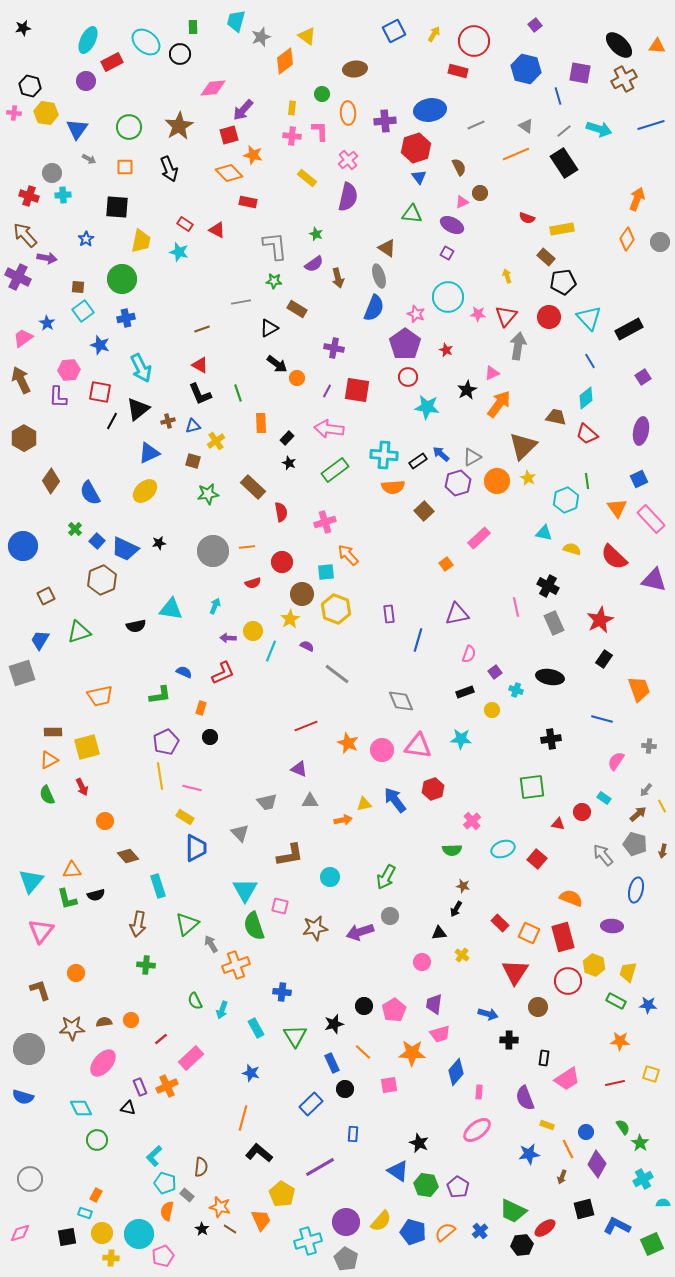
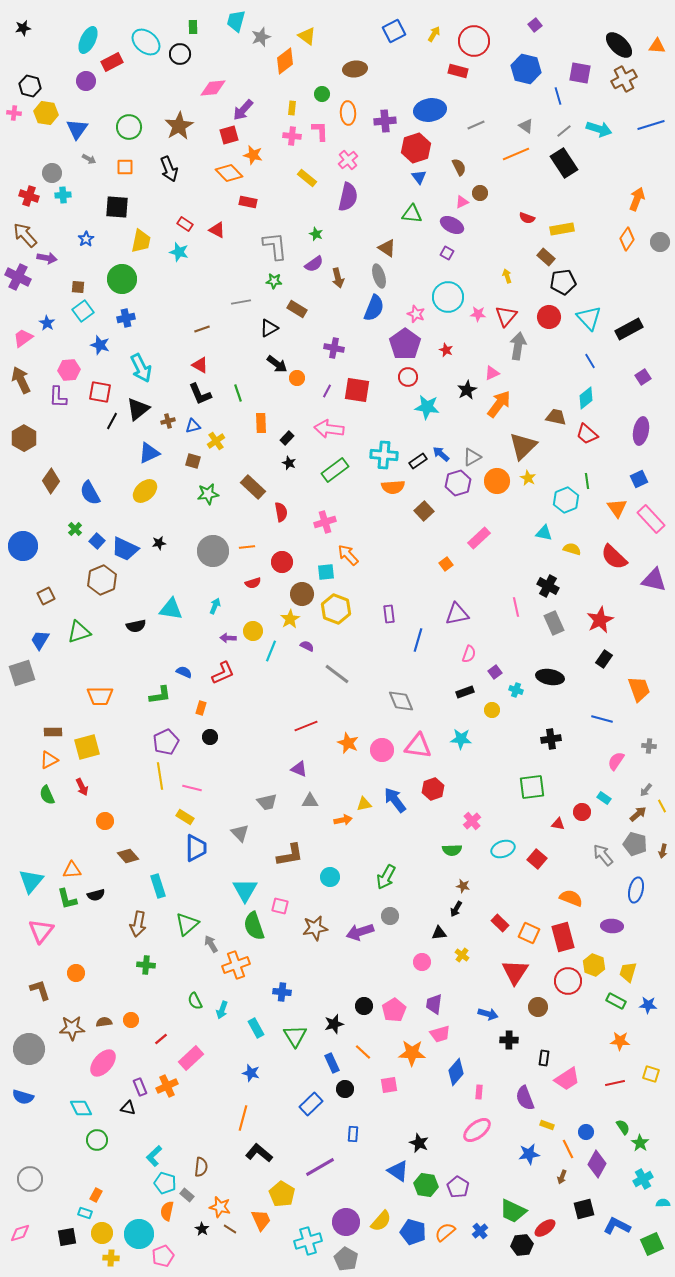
orange trapezoid at (100, 696): rotated 12 degrees clockwise
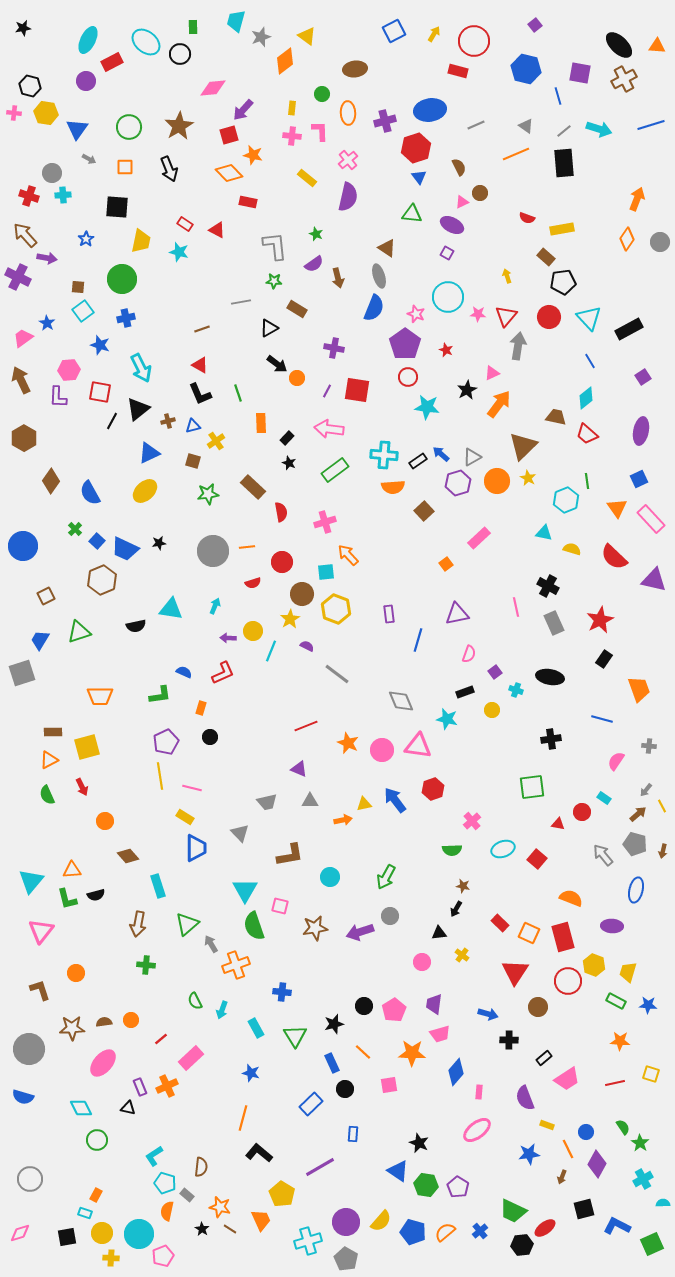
purple cross at (385, 121): rotated 10 degrees counterclockwise
black rectangle at (564, 163): rotated 28 degrees clockwise
cyan star at (461, 739): moved 14 px left, 20 px up; rotated 10 degrees clockwise
black rectangle at (544, 1058): rotated 42 degrees clockwise
cyan L-shape at (154, 1156): rotated 10 degrees clockwise
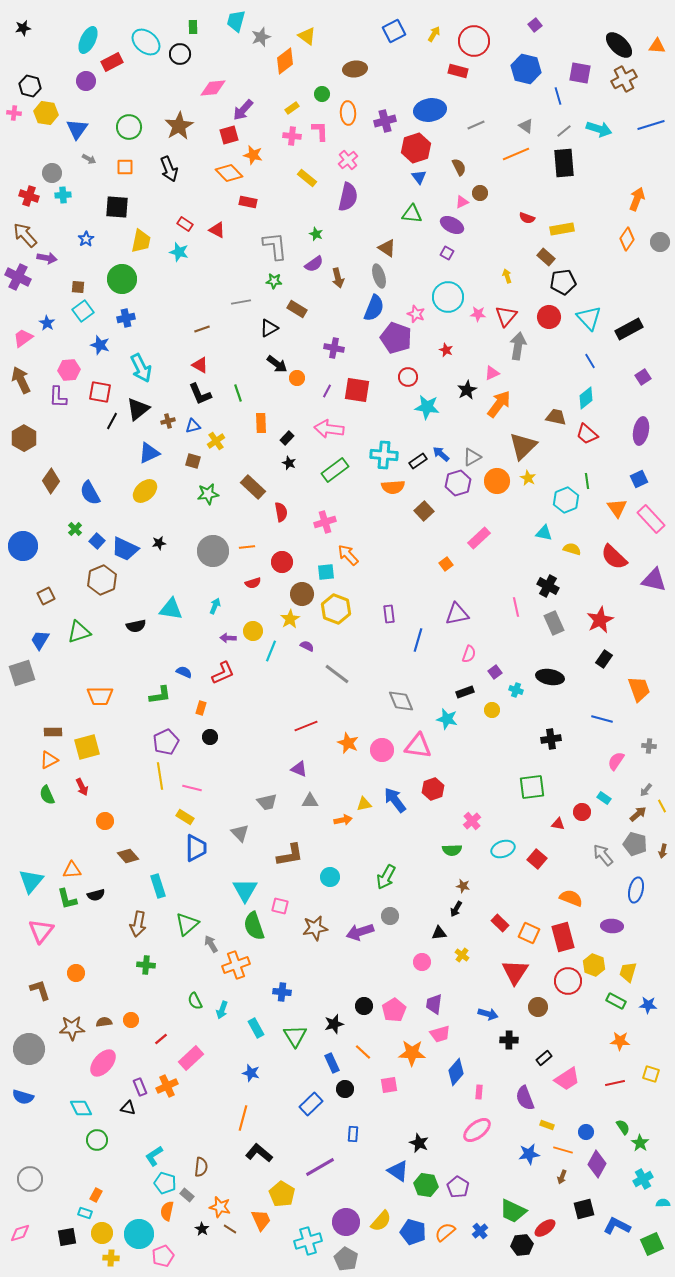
yellow rectangle at (292, 108): rotated 48 degrees clockwise
purple pentagon at (405, 344): moved 9 px left, 6 px up; rotated 16 degrees counterclockwise
orange line at (568, 1149): moved 5 px left, 1 px down; rotated 48 degrees counterclockwise
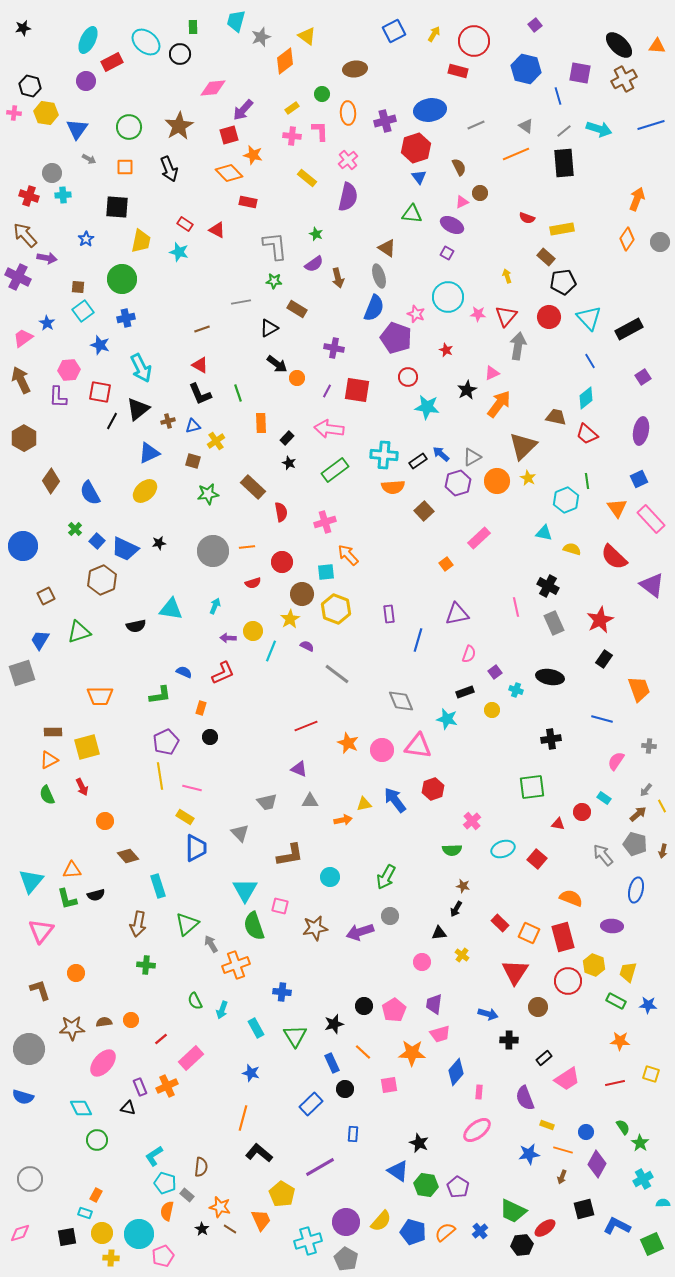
purple triangle at (654, 580): moved 2 px left, 5 px down; rotated 24 degrees clockwise
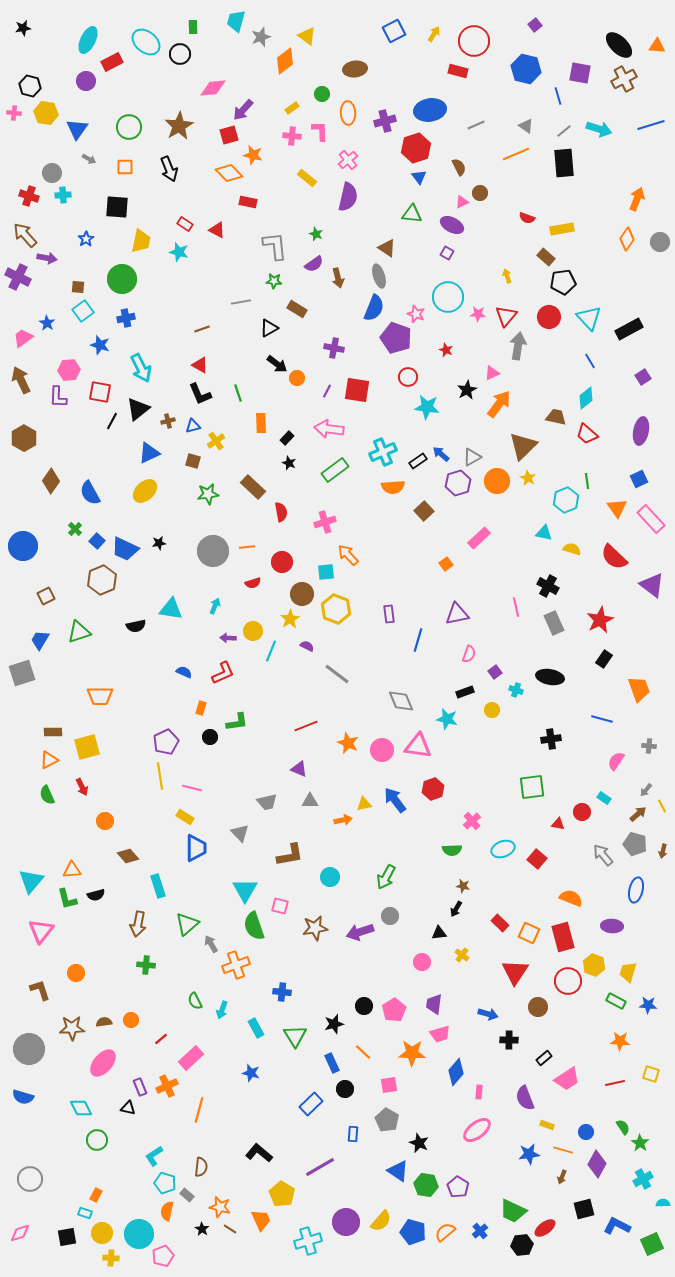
cyan cross at (384, 455): moved 1 px left, 3 px up; rotated 28 degrees counterclockwise
green L-shape at (160, 695): moved 77 px right, 27 px down
orange line at (243, 1118): moved 44 px left, 8 px up
gray pentagon at (346, 1259): moved 41 px right, 139 px up
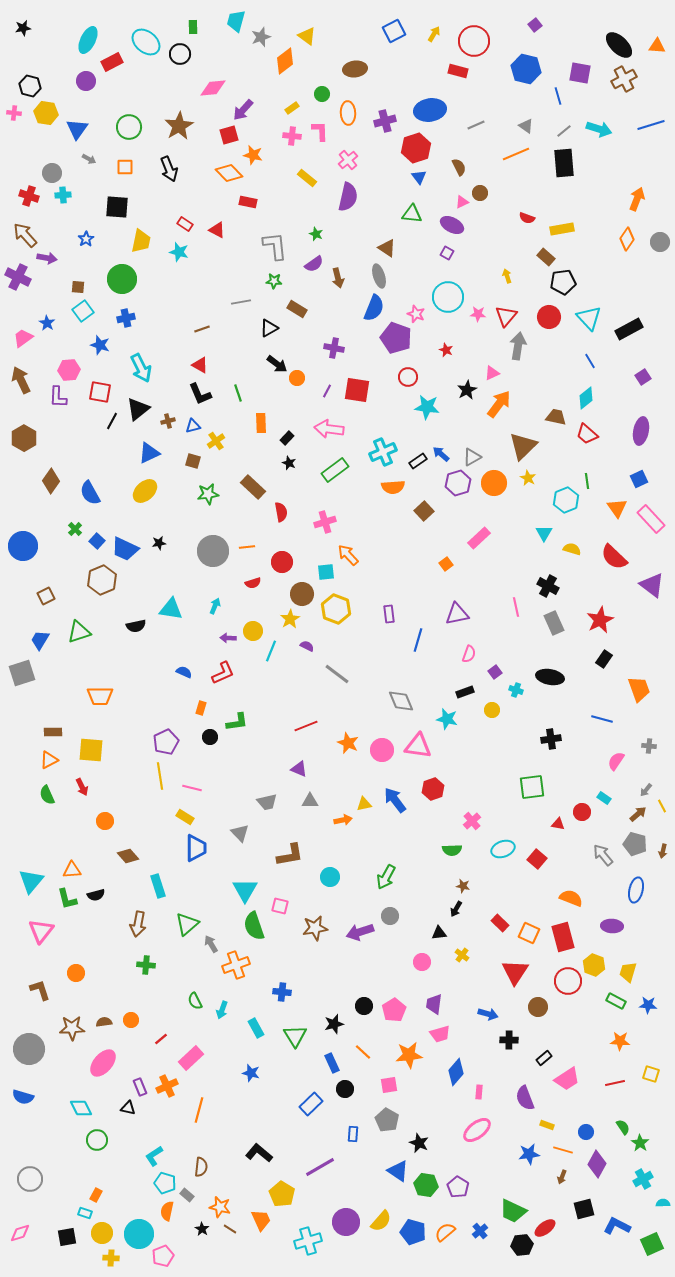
orange circle at (497, 481): moved 3 px left, 2 px down
cyan triangle at (544, 533): rotated 48 degrees clockwise
yellow square at (87, 747): moved 4 px right, 3 px down; rotated 20 degrees clockwise
orange star at (412, 1053): moved 3 px left, 2 px down; rotated 8 degrees counterclockwise
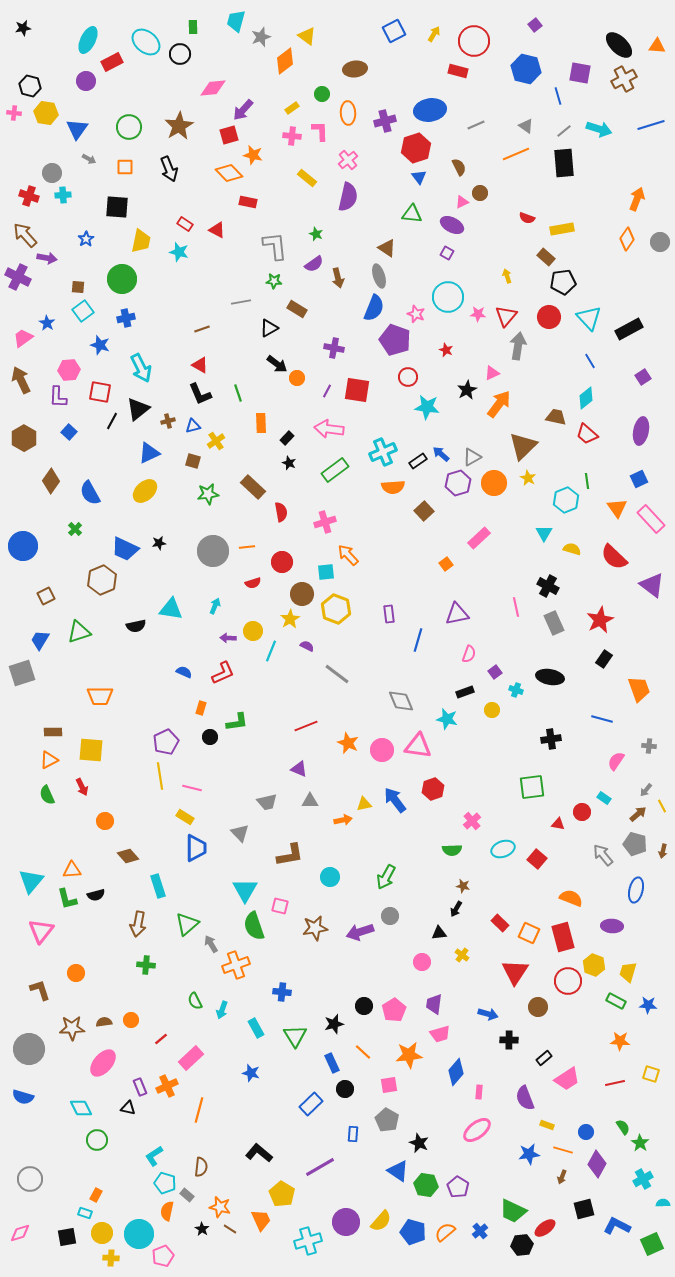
purple pentagon at (396, 338): moved 1 px left, 2 px down
blue square at (97, 541): moved 28 px left, 109 px up
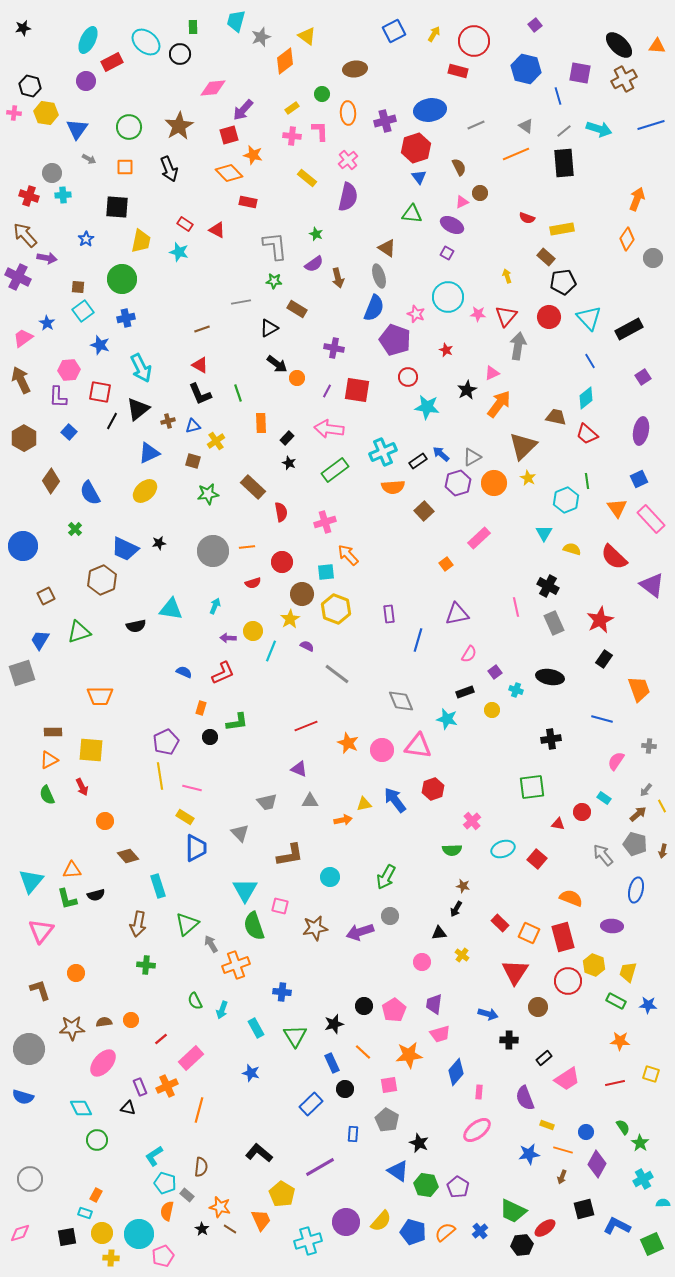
gray circle at (660, 242): moved 7 px left, 16 px down
pink semicircle at (469, 654): rotated 12 degrees clockwise
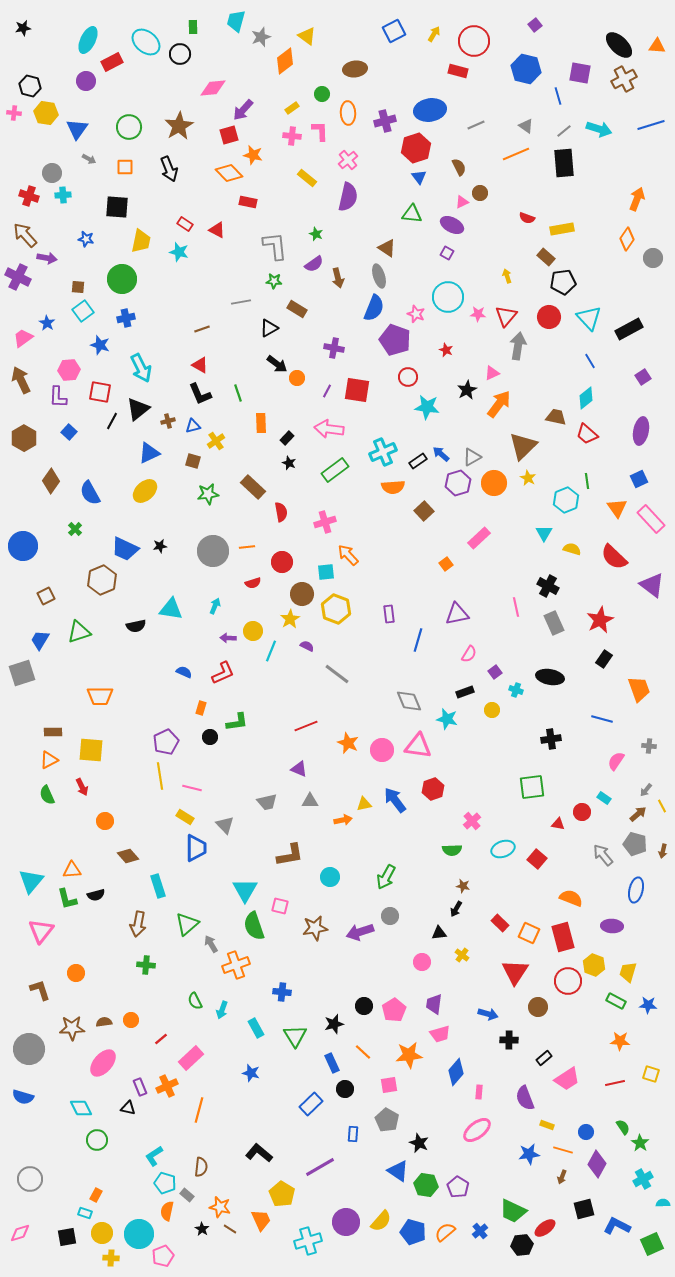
blue star at (86, 239): rotated 28 degrees counterclockwise
black star at (159, 543): moved 1 px right, 3 px down
gray diamond at (401, 701): moved 8 px right
gray triangle at (240, 833): moved 15 px left, 8 px up
